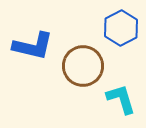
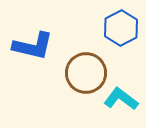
brown circle: moved 3 px right, 7 px down
cyan L-shape: rotated 36 degrees counterclockwise
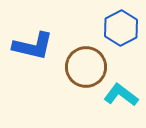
brown circle: moved 6 px up
cyan L-shape: moved 4 px up
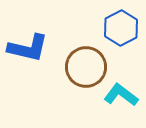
blue L-shape: moved 5 px left, 2 px down
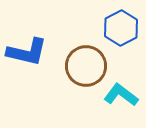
blue L-shape: moved 1 px left, 4 px down
brown circle: moved 1 px up
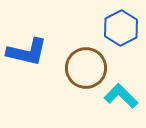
brown circle: moved 2 px down
cyan L-shape: moved 1 px down; rotated 8 degrees clockwise
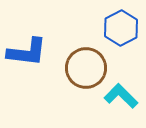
blue L-shape: rotated 6 degrees counterclockwise
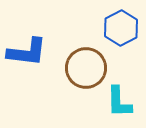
cyan L-shape: moved 2 px left, 6 px down; rotated 136 degrees counterclockwise
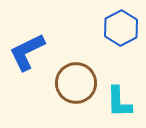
blue L-shape: rotated 147 degrees clockwise
brown circle: moved 10 px left, 15 px down
